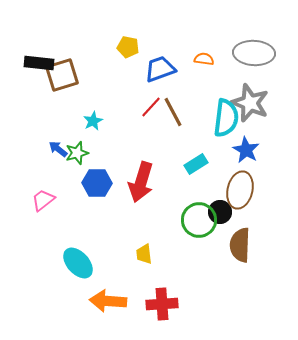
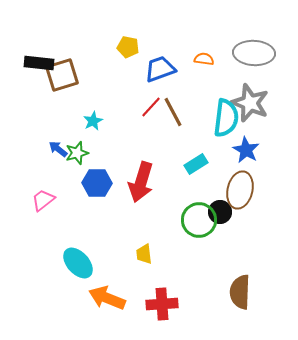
brown semicircle: moved 47 px down
orange arrow: moved 1 px left, 3 px up; rotated 18 degrees clockwise
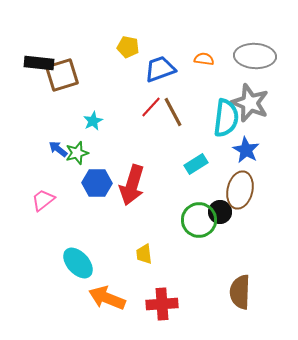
gray ellipse: moved 1 px right, 3 px down
red arrow: moved 9 px left, 3 px down
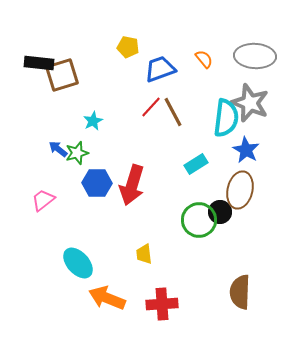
orange semicircle: rotated 42 degrees clockwise
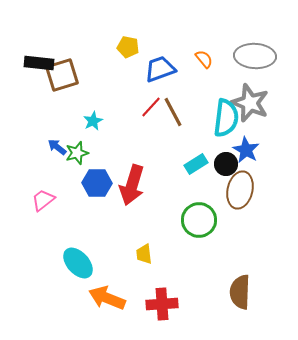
blue arrow: moved 1 px left, 2 px up
black circle: moved 6 px right, 48 px up
